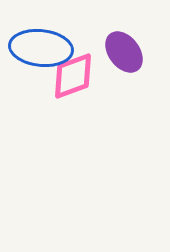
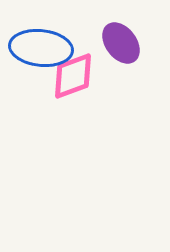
purple ellipse: moved 3 px left, 9 px up
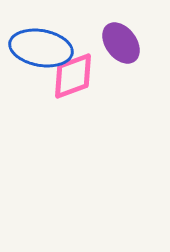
blue ellipse: rotated 4 degrees clockwise
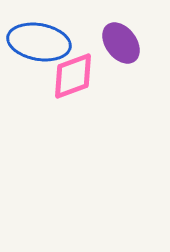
blue ellipse: moved 2 px left, 6 px up
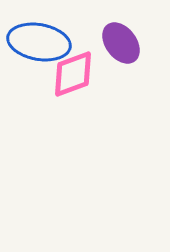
pink diamond: moved 2 px up
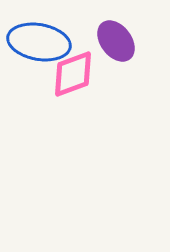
purple ellipse: moved 5 px left, 2 px up
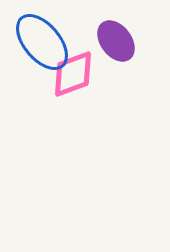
blue ellipse: moved 3 px right; rotated 40 degrees clockwise
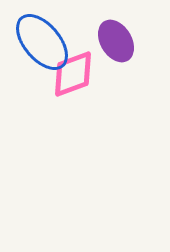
purple ellipse: rotated 6 degrees clockwise
